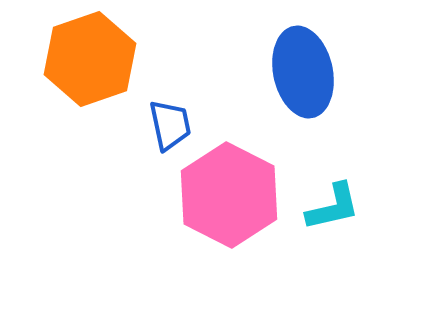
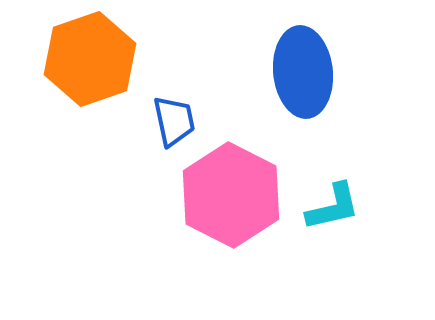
blue ellipse: rotated 6 degrees clockwise
blue trapezoid: moved 4 px right, 4 px up
pink hexagon: moved 2 px right
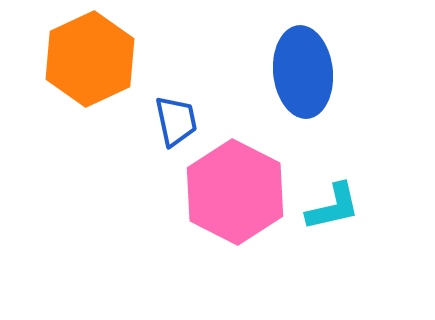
orange hexagon: rotated 6 degrees counterclockwise
blue trapezoid: moved 2 px right
pink hexagon: moved 4 px right, 3 px up
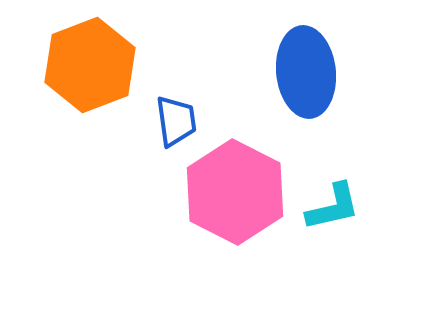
orange hexagon: moved 6 px down; rotated 4 degrees clockwise
blue ellipse: moved 3 px right
blue trapezoid: rotated 4 degrees clockwise
